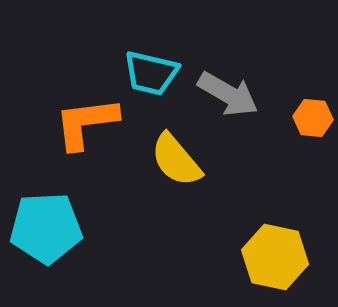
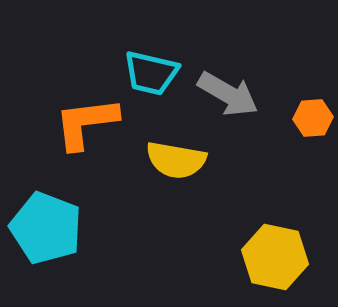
orange hexagon: rotated 9 degrees counterclockwise
yellow semicircle: rotated 40 degrees counterclockwise
cyan pentagon: rotated 24 degrees clockwise
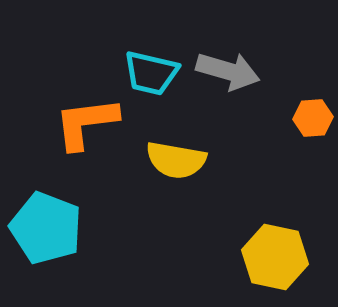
gray arrow: moved 23 px up; rotated 14 degrees counterclockwise
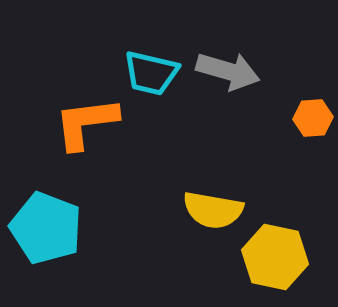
yellow semicircle: moved 37 px right, 50 px down
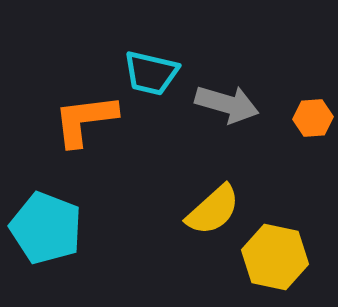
gray arrow: moved 1 px left, 33 px down
orange L-shape: moved 1 px left, 3 px up
yellow semicircle: rotated 52 degrees counterclockwise
